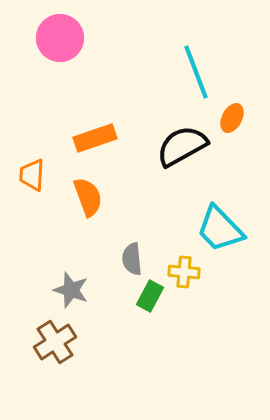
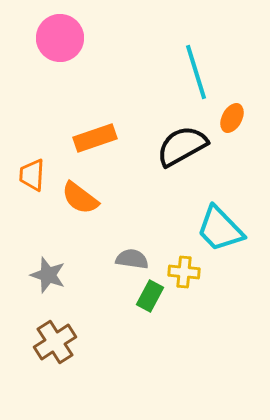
cyan line: rotated 4 degrees clockwise
orange semicircle: moved 8 px left, 1 px down; rotated 147 degrees clockwise
gray semicircle: rotated 104 degrees clockwise
gray star: moved 23 px left, 15 px up
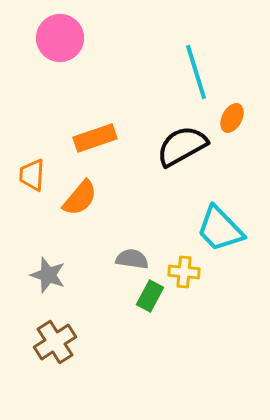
orange semicircle: rotated 87 degrees counterclockwise
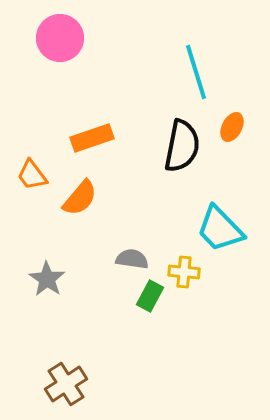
orange ellipse: moved 9 px down
orange rectangle: moved 3 px left
black semicircle: rotated 130 degrees clockwise
orange trapezoid: rotated 40 degrees counterclockwise
gray star: moved 1 px left, 4 px down; rotated 15 degrees clockwise
brown cross: moved 11 px right, 42 px down
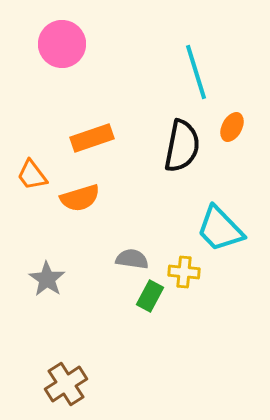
pink circle: moved 2 px right, 6 px down
orange semicircle: rotated 33 degrees clockwise
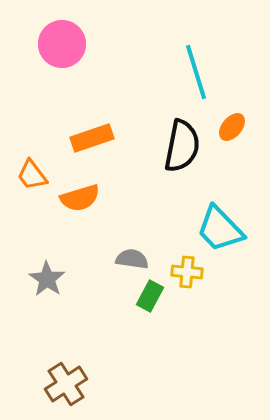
orange ellipse: rotated 12 degrees clockwise
yellow cross: moved 3 px right
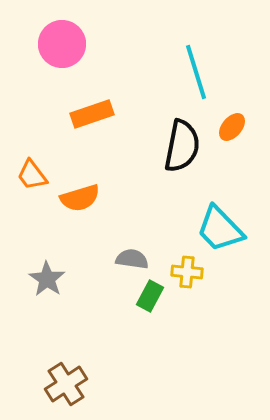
orange rectangle: moved 24 px up
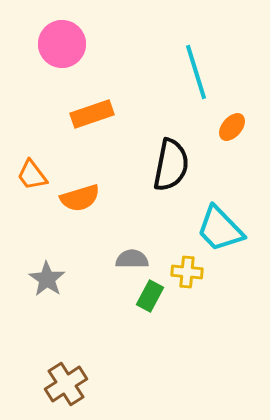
black semicircle: moved 11 px left, 19 px down
gray semicircle: rotated 8 degrees counterclockwise
